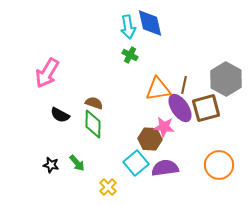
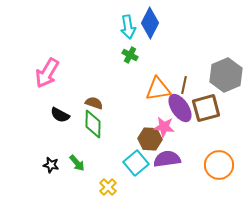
blue diamond: rotated 40 degrees clockwise
gray hexagon: moved 4 px up; rotated 8 degrees clockwise
purple semicircle: moved 2 px right, 9 px up
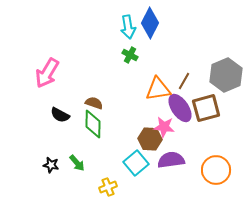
brown line: moved 4 px up; rotated 18 degrees clockwise
purple semicircle: moved 4 px right, 1 px down
orange circle: moved 3 px left, 5 px down
yellow cross: rotated 24 degrees clockwise
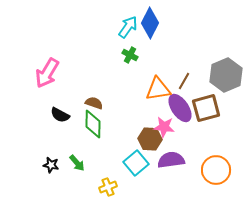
cyan arrow: rotated 135 degrees counterclockwise
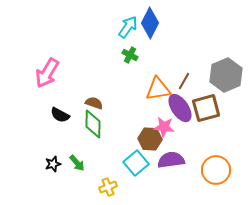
black star: moved 2 px right, 1 px up; rotated 28 degrees counterclockwise
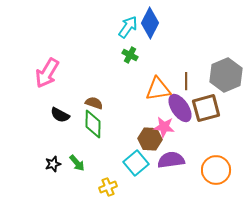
brown line: moved 2 px right; rotated 30 degrees counterclockwise
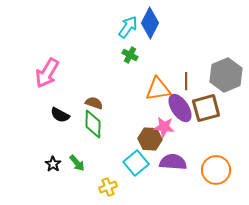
purple semicircle: moved 2 px right, 2 px down; rotated 12 degrees clockwise
black star: rotated 21 degrees counterclockwise
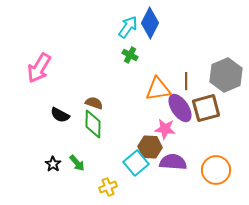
pink arrow: moved 8 px left, 5 px up
pink star: moved 1 px right, 2 px down
brown hexagon: moved 8 px down
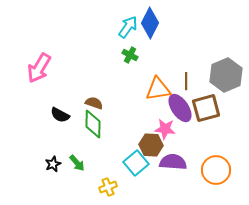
brown hexagon: moved 1 px right, 2 px up
black star: rotated 14 degrees clockwise
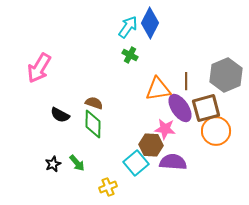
orange circle: moved 39 px up
